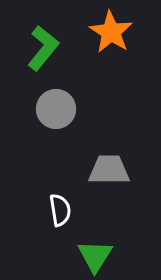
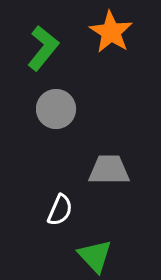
white semicircle: rotated 32 degrees clockwise
green triangle: rotated 15 degrees counterclockwise
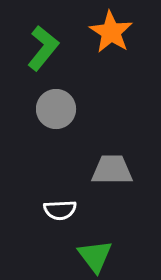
gray trapezoid: moved 3 px right
white semicircle: rotated 64 degrees clockwise
green triangle: rotated 6 degrees clockwise
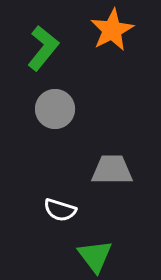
orange star: moved 1 px right, 2 px up; rotated 12 degrees clockwise
gray circle: moved 1 px left
white semicircle: rotated 20 degrees clockwise
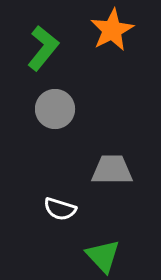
white semicircle: moved 1 px up
green triangle: moved 8 px right; rotated 6 degrees counterclockwise
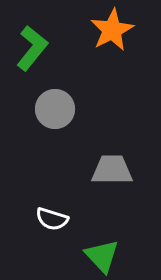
green L-shape: moved 11 px left
white semicircle: moved 8 px left, 10 px down
green triangle: moved 1 px left
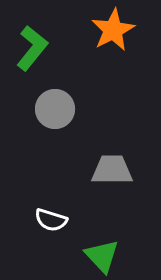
orange star: moved 1 px right
white semicircle: moved 1 px left, 1 px down
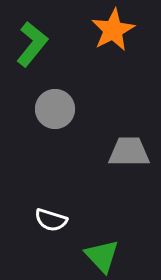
green L-shape: moved 4 px up
gray trapezoid: moved 17 px right, 18 px up
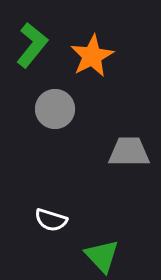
orange star: moved 21 px left, 26 px down
green L-shape: moved 1 px down
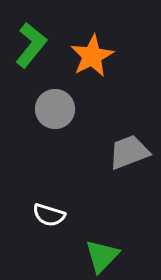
green L-shape: moved 1 px left
gray trapezoid: rotated 21 degrees counterclockwise
white semicircle: moved 2 px left, 5 px up
green triangle: rotated 27 degrees clockwise
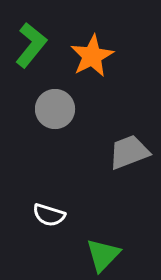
green triangle: moved 1 px right, 1 px up
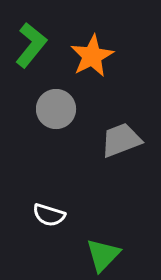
gray circle: moved 1 px right
gray trapezoid: moved 8 px left, 12 px up
